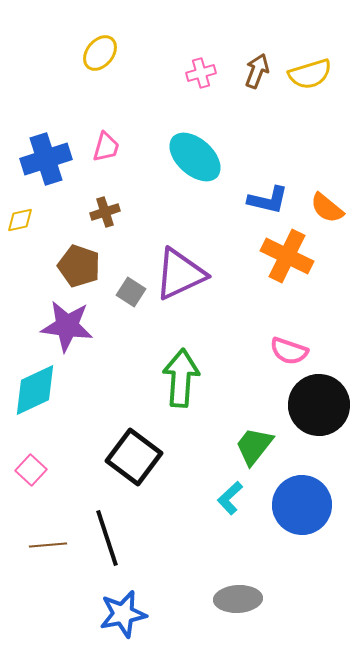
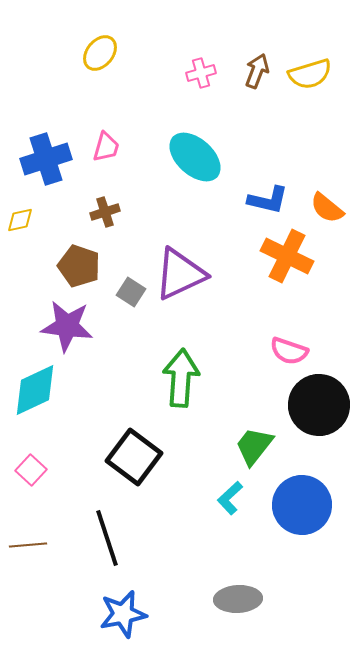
brown line: moved 20 px left
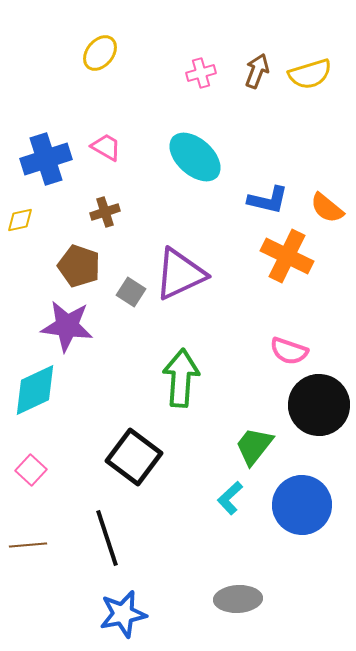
pink trapezoid: rotated 76 degrees counterclockwise
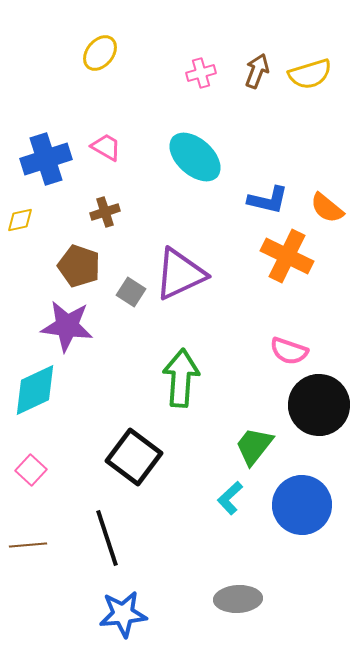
blue star: rotated 6 degrees clockwise
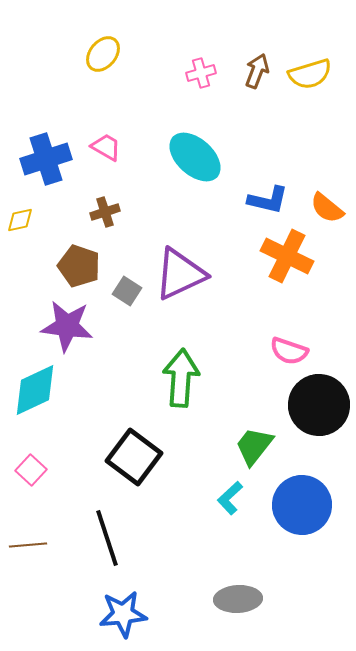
yellow ellipse: moved 3 px right, 1 px down
gray square: moved 4 px left, 1 px up
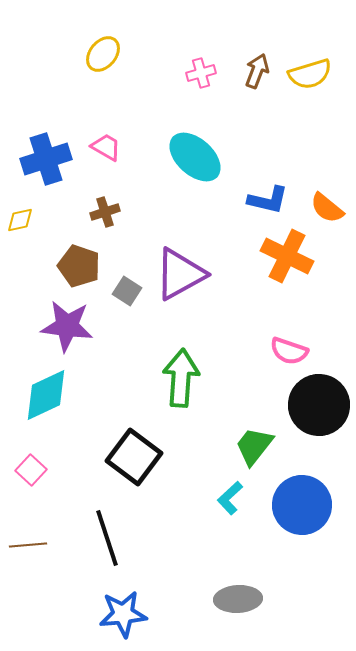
purple triangle: rotated 4 degrees counterclockwise
cyan diamond: moved 11 px right, 5 px down
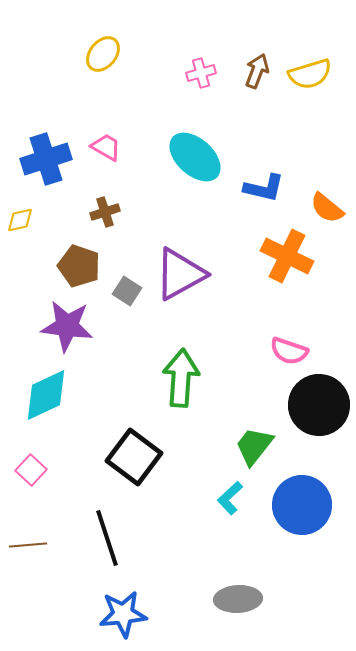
blue L-shape: moved 4 px left, 12 px up
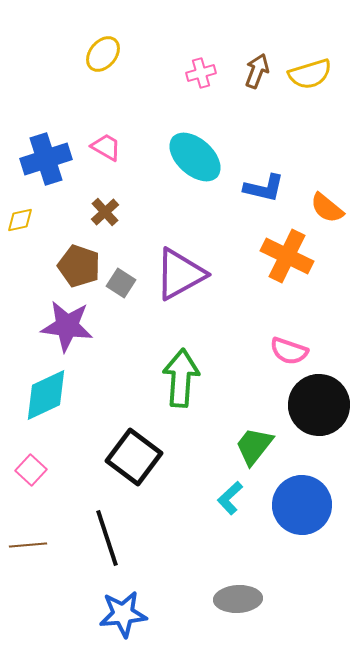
brown cross: rotated 24 degrees counterclockwise
gray square: moved 6 px left, 8 px up
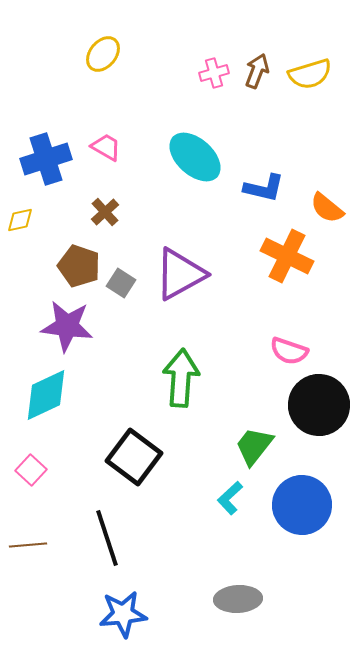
pink cross: moved 13 px right
